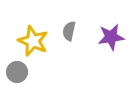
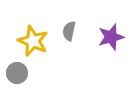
purple star: rotated 8 degrees counterclockwise
gray circle: moved 1 px down
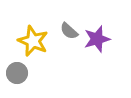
gray semicircle: rotated 60 degrees counterclockwise
purple star: moved 14 px left, 2 px down
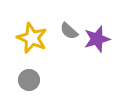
yellow star: moved 1 px left, 3 px up
gray circle: moved 12 px right, 7 px down
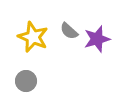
yellow star: moved 1 px right, 1 px up
gray circle: moved 3 px left, 1 px down
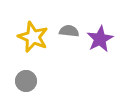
gray semicircle: rotated 144 degrees clockwise
purple star: moved 3 px right; rotated 12 degrees counterclockwise
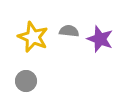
purple star: rotated 24 degrees counterclockwise
